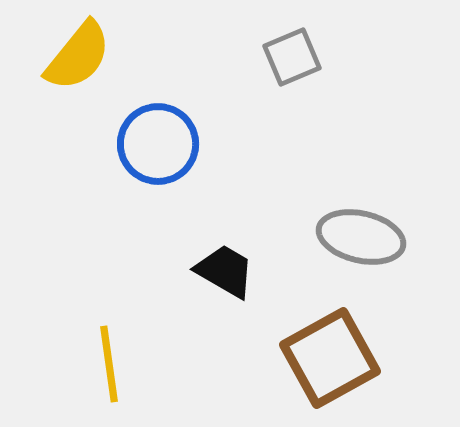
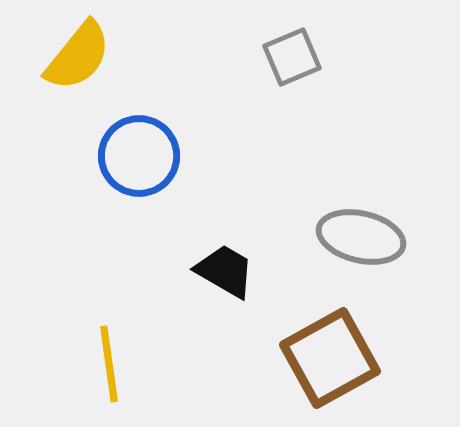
blue circle: moved 19 px left, 12 px down
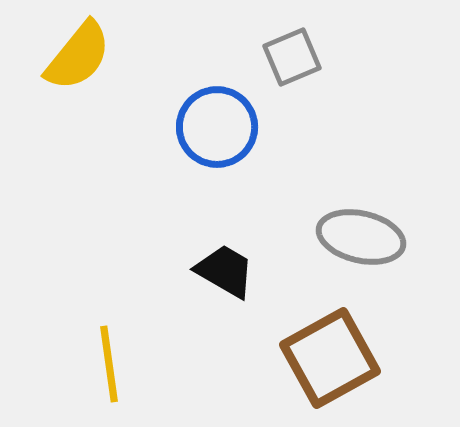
blue circle: moved 78 px right, 29 px up
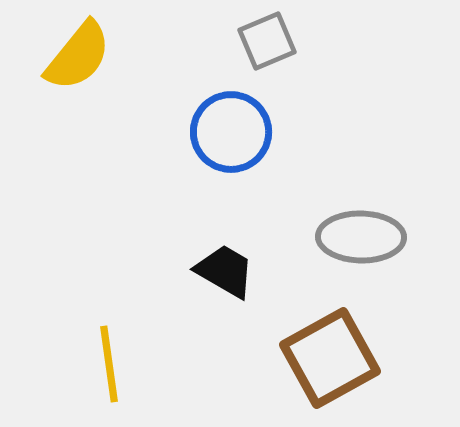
gray square: moved 25 px left, 16 px up
blue circle: moved 14 px right, 5 px down
gray ellipse: rotated 12 degrees counterclockwise
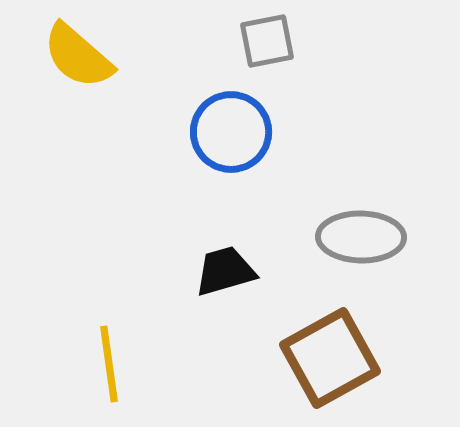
gray square: rotated 12 degrees clockwise
yellow semicircle: rotated 92 degrees clockwise
black trapezoid: rotated 46 degrees counterclockwise
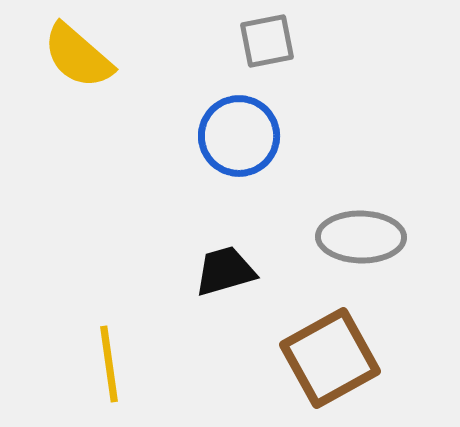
blue circle: moved 8 px right, 4 px down
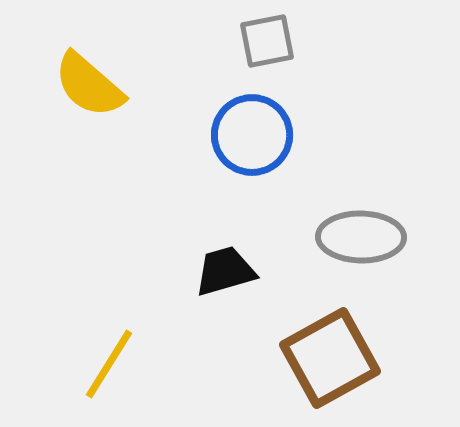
yellow semicircle: moved 11 px right, 29 px down
blue circle: moved 13 px right, 1 px up
yellow line: rotated 40 degrees clockwise
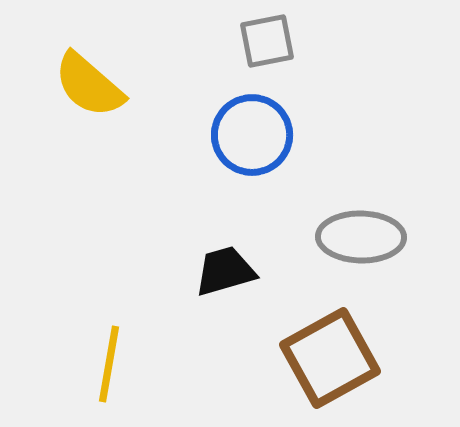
yellow line: rotated 22 degrees counterclockwise
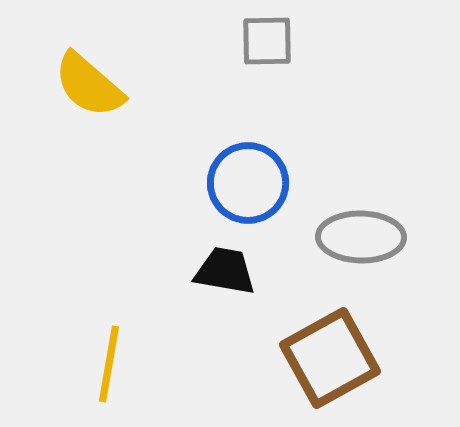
gray square: rotated 10 degrees clockwise
blue circle: moved 4 px left, 48 px down
black trapezoid: rotated 26 degrees clockwise
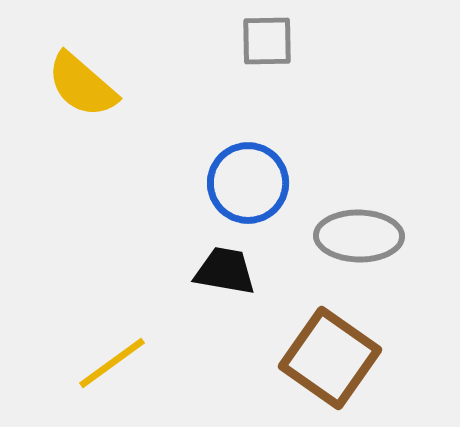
yellow semicircle: moved 7 px left
gray ellipse: moved 2 px left, 1 px up
brown square: rotated 26 degrees counterclockwise
yellow line: moved 3 px right, 1 px up; rotated 44 degrees clockwise
